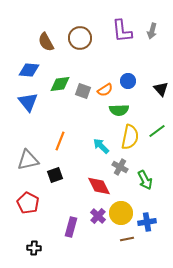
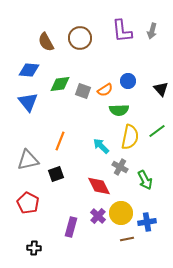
black square: moved 1 px right, 1 px up
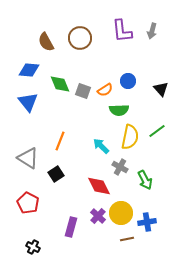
green diamond: rotated 75 degrees clockwise
gray triangle: moved 2 px up; rotated 45 degrees clockwise
black square: rotated 14 degrees counterclockwise
black cross: moved 1 px left, 1 px up; rotated 24 degrees clockwise
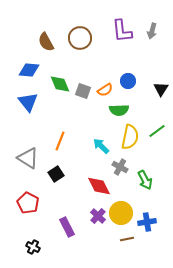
black triangle: rotated 14 degrees clockwise
purple rectangle: moved 4 px left; rotated 42 degrees counterclockwise
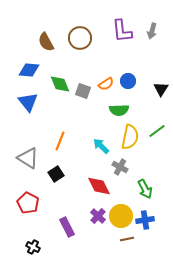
orange semicircle: moved 1 px right, 6 px up
green arrow: moved 9 px down
yellow circle: moved 3 px down
blue cross: moved 2 px left, 2 px up
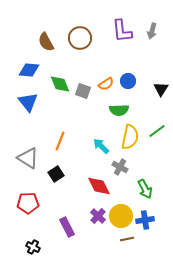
red pentagon: rotated 30 degrees counterclockwise
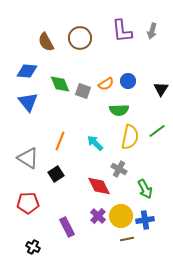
blue diamond: moved 2 px left, 1 px down
cyan arrow: moved 6 px left, 3 px up
gray cross: moved 1 px left, 2 px down
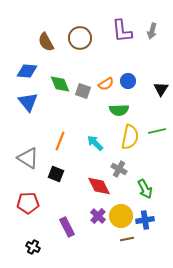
green line: rotated 24 degrees clockwise
black square: rotated 35 degrees counterclockwise
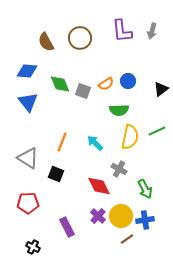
black triangle: rotated 21 degrees clockwise
green line: rotated 12 degrees counterclockwise
orange line: moved 2 px right, 1 px down
brown line: rotated 24 degrees counterclockwise
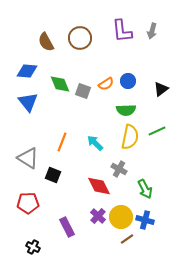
green semicircle: moved 7 px right
black square: moved 3 px left, 1 px down
yellow circle: moved 1 px down
blue cross: rotated 24 degrees clockwise
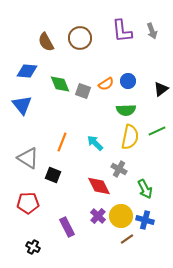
gray arrow: rotated 35 degrees counterclockwise
blue triangle: moved 6 px left, 3 px down
yellow circle: moved 1 px up
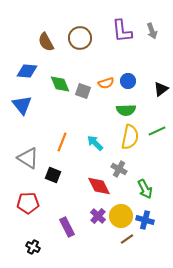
orange semicircle: moved 1 px up; rotated 14 degrees clockwise
